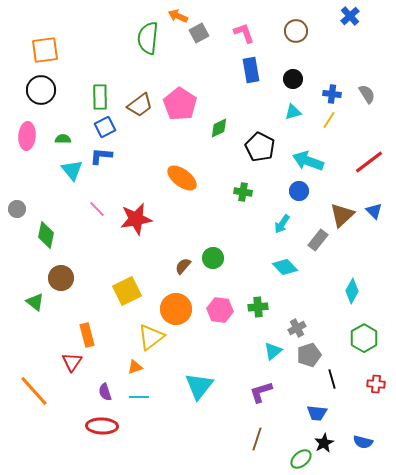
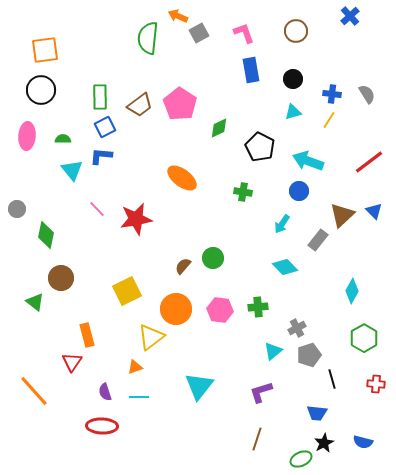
green ellipse at (301, 459): rotated 15 degrees clockwise
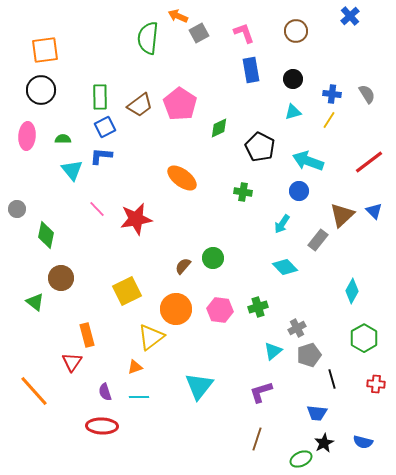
green cross at (258, 307): rotated 12 degrees counterclockwise
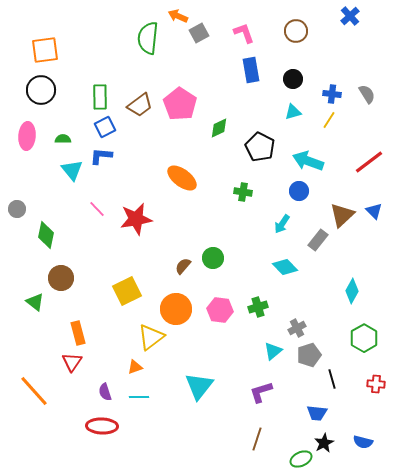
orange rectangle at (87, 335): moved 9 px left, 2 px up
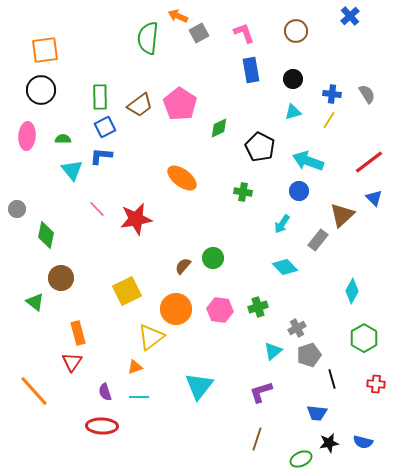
blue triangle at (374, 211): moved 13 px up
black star at (324, 443): moved 5 px right; rotated 18 degrees clockwise
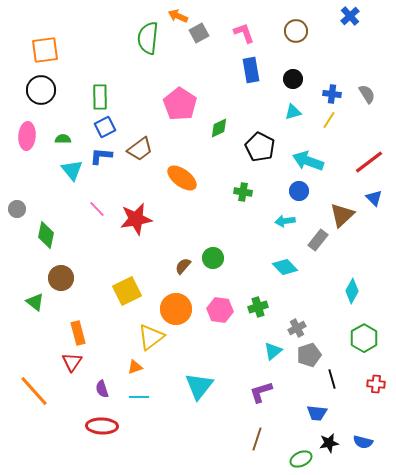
brown trapezoid at (140, 105): moved 44 px down
cyan arrow at (282, 224): moved 3 px right, 3 px up; rotated 48 degrees clockwise
purple semicircle at (105, 392): moved 3 px left, 3 px up
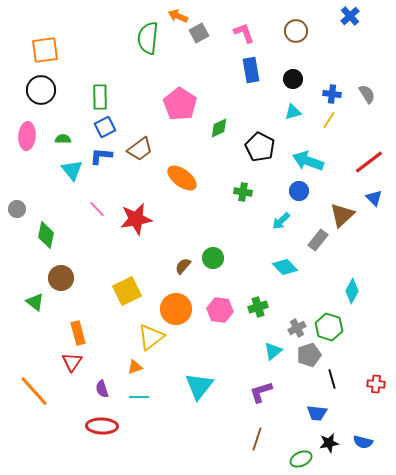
cyan arrow at (285, 221): moved 4 px left; rotated 36 degrees counterclockwise
green hexagon at (364, 338): moved 35 px left, 11 px up; rotated 12 degrees counterclockwise
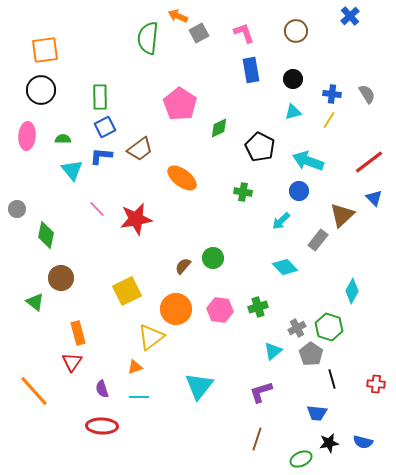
gray pentagon at (309, 355): moved 2 px right, 1 px up; rotated 20 degrees counterclockwise
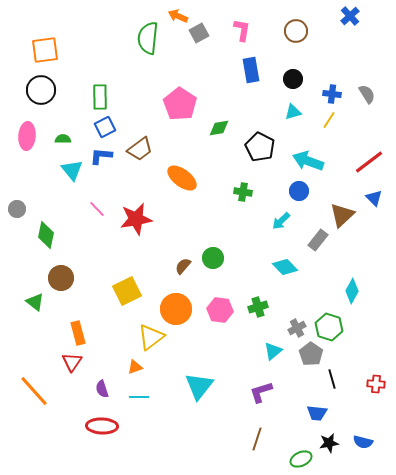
pink L-shape at (244, 33): moved 2 px left, 3 px up; rotated 30 degrees clockwise
green diamond at (219, 128): rotated 15 degrees clockwise
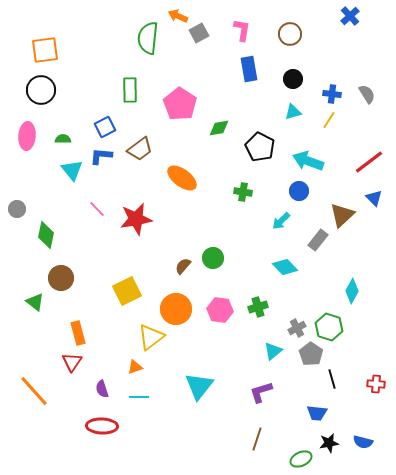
brown circle at (296, 31): moved 6 px left, 3 px down
blue rectangle at (251, 70): moved 2 px left, 1 px up
green rectangle at (100, 97): moved 30 px right, 7 px up
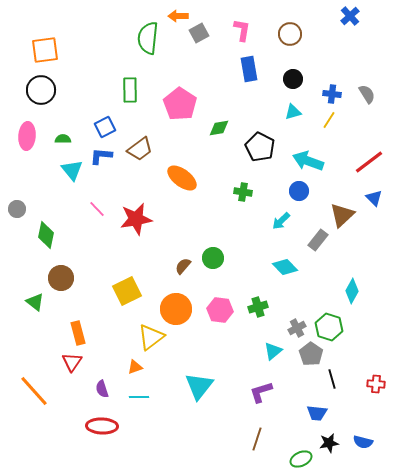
orange arrow at (178, 16): rotated 24 degrees counterclockwise
